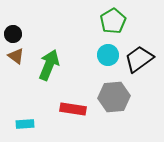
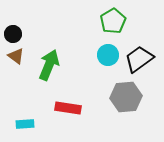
gray hexagon: moved 12 px right
red rectangle: moved 5 px left, 1 px up
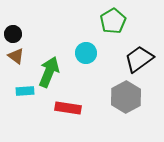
cyan circle: moved 22 px left, 2 px up
green arrow: moved 7 px down
gray hexagon: rotated 24 degrees counterclockwise
cyan rectangle: moved 33 px up
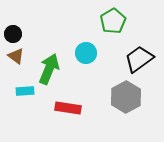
green arrow: moved 3 px up
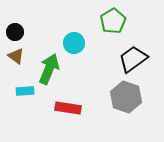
black circle: moved 2 px right, 2 px up
cyan circle: moved 12 px left, 10 px up
black trapezoid: moved 6 px left
gray hexagon: rotated 12 degrees counterclockwise
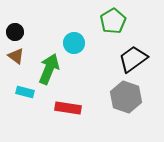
cyan rectangle: moved 1 px down; rotated 18 degrees clockwise
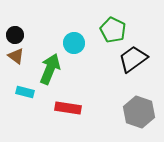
green pentagon: moved 9 px down; rotated 15 degrees counterclockwise
black circle: moved 3 px down
green arrow: moved 1 px right
gray hexagon: moved 13 px right, 15 px down
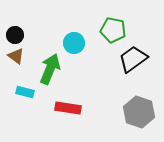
green pentagon: rotated 15 degrees counterclockwise
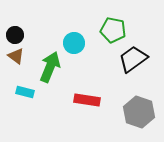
green arrow: moved 2 px up
red rectangle: moved 19 px right, 8 px up
